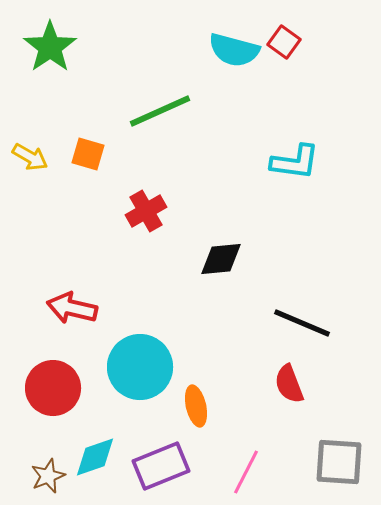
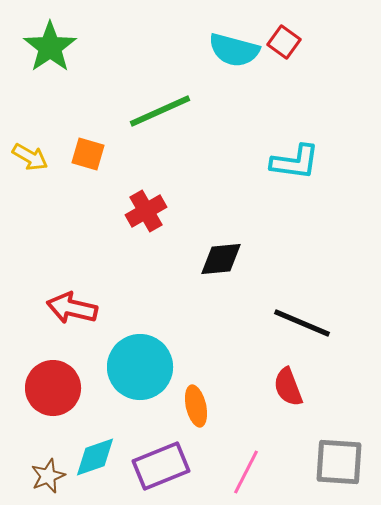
red semicircle: moved 1 px left, 3 px down
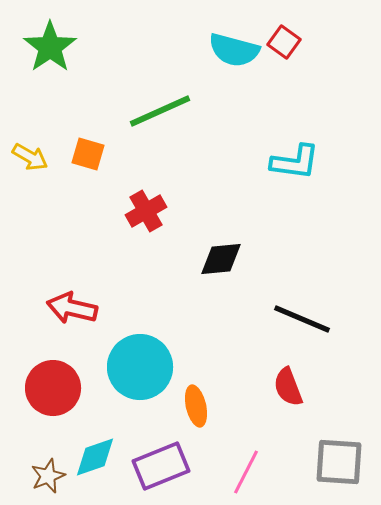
black line: moved 4 px up
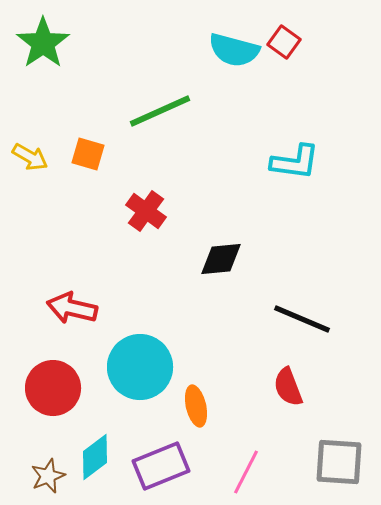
green star: moved 7 px left, 4 px up
red cross: rotated 24 degrees counterclockwise
cyan diamond: rotated 18 degrees counterclockwise
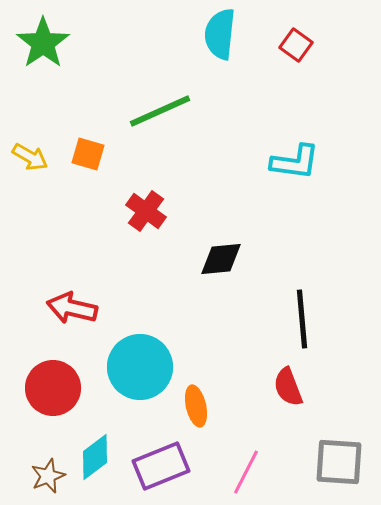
red square: moved 12 px right, 3 px down
cyan semicircle: moved 14 px left, 16 px up; rotated 81 degrees clockwise
black line: rotated 62 degrees clockwise
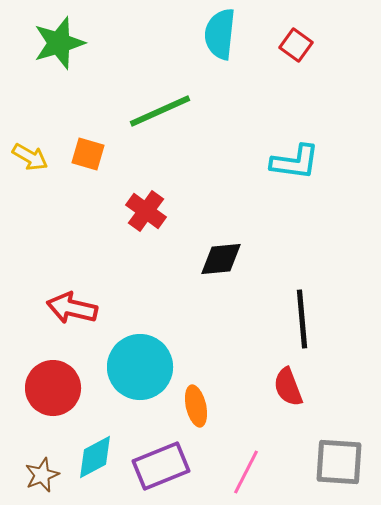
green star: moved 16 px right; rotated 18 degrees clockwise
cyan diamond: rotated 9 degrees clockwise
brown star: moved 6 px left, 1 px up
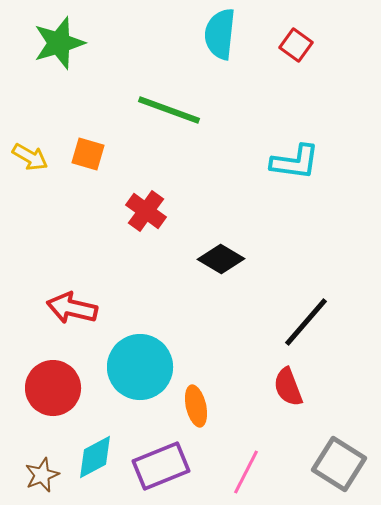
green line: moved 9 px right, 1 px up; rotated 44 degrees clockwise
black diamond: rotated 36 degrees clockwise
black line: moved 4 px right, 3 px down; rotated 46 degrees clockwise
gray square: moved 2 px down; rotated 28 degrees clockwise
